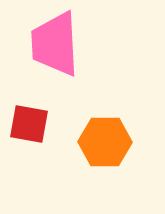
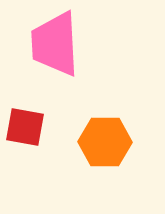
red square: moved 4 px left, 3 px down
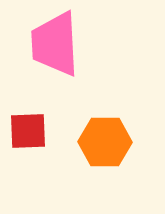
red square: moved 3 px right, 4 px down; rotated 12 degrees counterclockwise
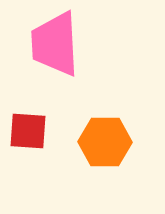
red square: rotated 6 degrees clockwise
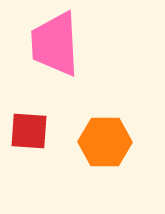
red square: moved 1 px right
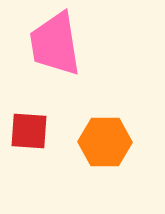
pink trapezoid: rotated 6 degrees counterclockwise
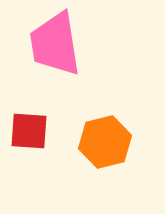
orange hexagon: rotated 15 degrees counterclockwise
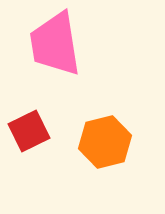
red square: rotated 30 degrees counterclockwise
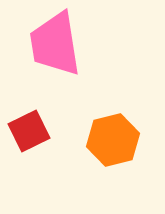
orange hexagon: moved 8 px right, 2 px up
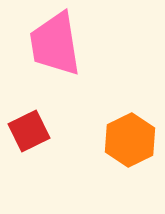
orange hexagon: moved 17 px right; rotated 12 degrees counterclockwise
